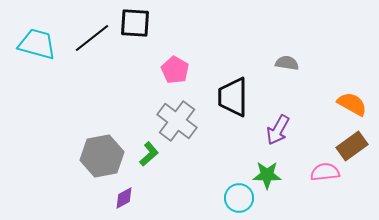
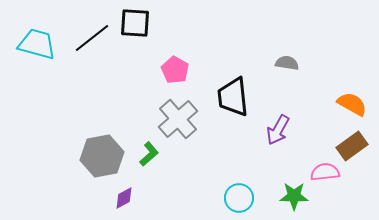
black trapezoid: rotated 6 degrees counterclockwise
gray cross: moved 1 px right, 2 px up; rotated 12 degrees clockwise
green star: moved 27 px right, 21 px down
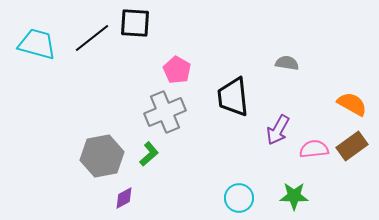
pink pentagon: moved 2 px right
gray cross: moved 13 px left, 7 px up; rotated 18 degrees clockwise
pink semicircle: moved 11 px left, 23 px up
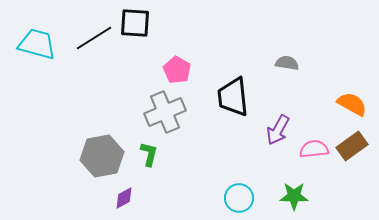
black line: moved 2 px right; rotated 6 degrees clockwise
green L-shape: rotated 35 degrees counterclockwise
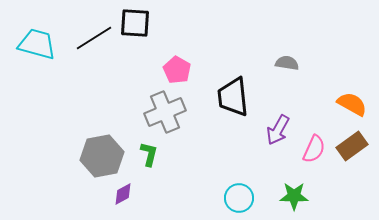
pink semicircle: rotated 120 degrees clockwise
purple diamond: moved 1 px left, 4 px up
